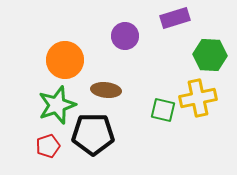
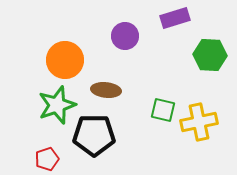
yellow cross: moved 1 px right, 24 px down
black pentagon: moved 1 px right, 1 px down
red pentagon: moved 1 px left, 13 px down
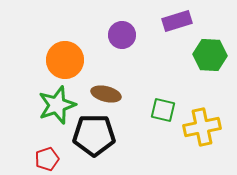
purple rectangle: moved 2 px right, 3 px down
purple circle: moved 3 px left, 1 px up
brown ellipse: moved 4 px down; rotated 8 degrees clockwise
yellow cross: moved 3 px right, 5 px down
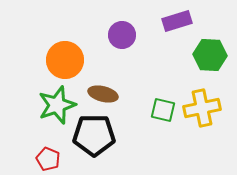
brown ellipse: moved 3 px left
yellow cross: moved 19 px up
red pentagon: moved 1 px right; rotated 30 degrees counterclockwise
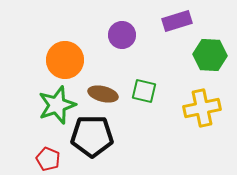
green square: moved 19 px left, 19 px up
black pentagon: moved 2 px left, 1 px down
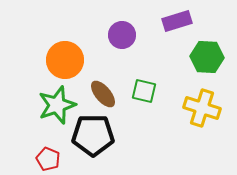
green hexagon: moved 3 px left, 2 px down
brown ellipse: rotated 36 degrees clockwise
yellow cross: rotated 30 degrees clockwise
black pentagon: moved 1 px right, 1 px up
